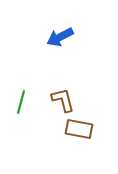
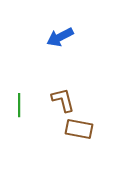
green line: moved 2 px left, 3 px down; rotated 15 degrees counterclockwise
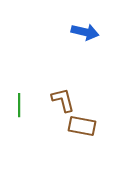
blue arrow: moved 25 px right, 5 px up; rotated 140 degrees counterclockwise
brown rectangle: moved 3 px right, 3 px up
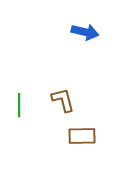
brown rectangle: moved 10 px down; rotated 12 degrees counterclockwise
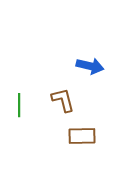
blue arrow: moved 5 px right, 34 px down
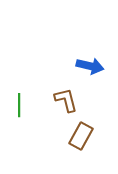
brown L-shape: moved 3 px right
brown rectangle: moved 1 px left; rotated 60 degrees counterclockwise
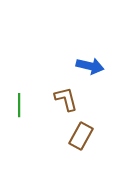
brown L-shape: moved 1 px up
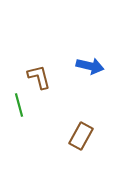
brown L-shape: moved 27 px left, 22 px up
green line: rotated 15 degrees counterclockwise
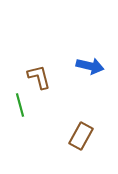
green line: moved 1 px right
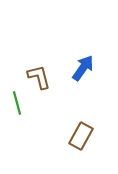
blue arrow: moved 7 px left, 2 px down; rotated 68 degrees counterclockwise
green line: moved 3 px left, 2 px up
